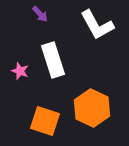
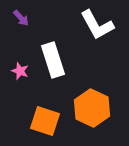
purple arrow: moved 19 px left, 4 px down
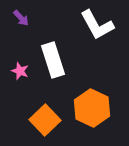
orange square: moved 1 px up; rotated 28 degrees clockwise
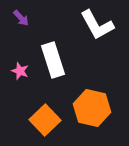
orange hexagon: rotated 12 degrees counterclockwise
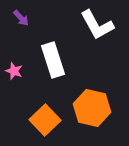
pink star: moved 6 px left
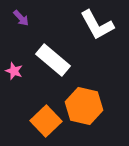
white rectangle: rotated 32 degrees counterclockwise
orange hexagon: moved 8 px left, 2 px up
orange square: moved 1 px right, 1 px down
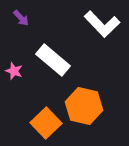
white L-shape: moved 5 px right, 1 px up; rotated 15 degrees counterclockwise
orange square: moved 2 px down
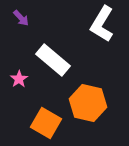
white L-shape: rotated 75 degrees clockwise
pink star: moved 5 px right, 8 px down; rotated 18 degrees clockwise
orange hexagon: moved 4 px right, 3 px up
orange square: rotated 16 degrees counterclockwise
